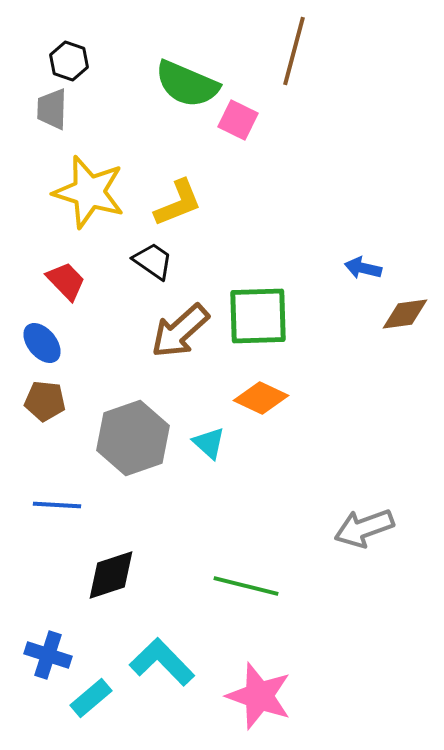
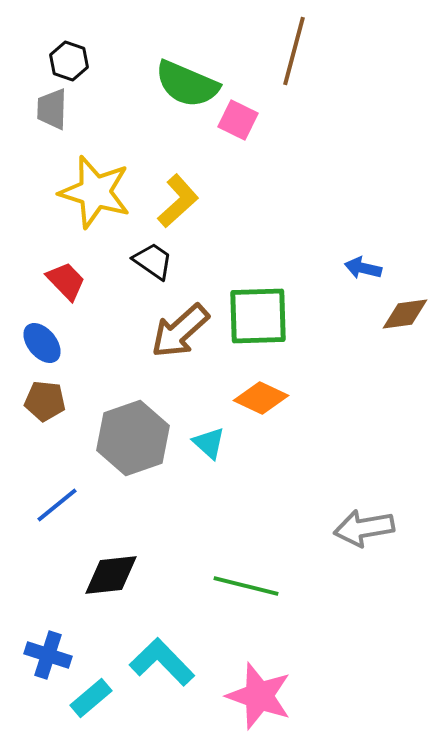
yellow star: moved 6 px right
yellow L-shape: moved 2 px up; rotated 20 degrees counterclockwise
blue line: rotated 42 degrees counterclockwise
gray arrow: rotated 10 degrees clockwise
black diamond: rotated 12 degrees clockwise
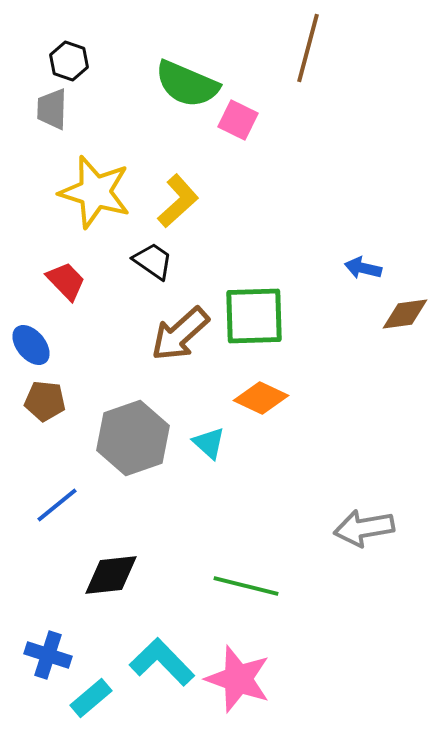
brown line: moved 14 px right, 3 px up
green square: moved 4 px left
brown arrow: moved 3 px down
blue ellipse: moved 11 px left, 2 px down
pink star: moved 21 px left, 17 px up
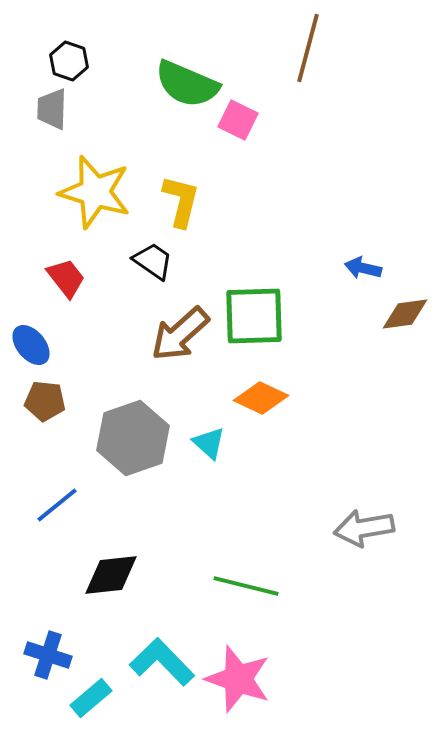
yellow L-shape: moved 3 px right; rotated 34 degrees counterclockwise
red trapezoid: moved 3 px up; rotated 6 degrees clockwise
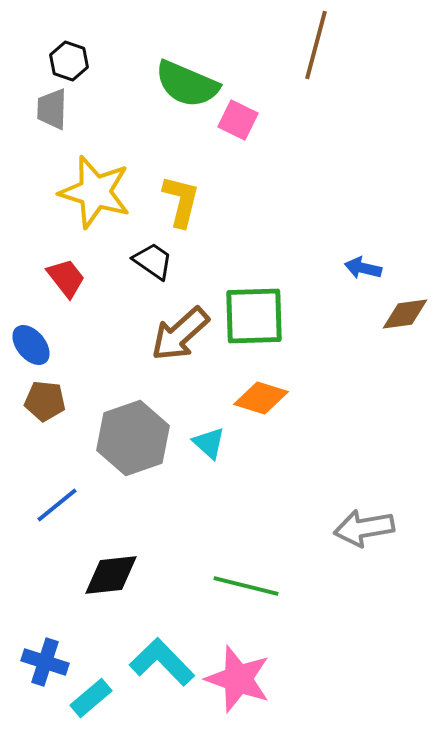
brown line: moved 8 px right, 3 px up
orange diamond: rotated 8 degrees counterclockwise
blue cross: moved 3 px left, 7 px down
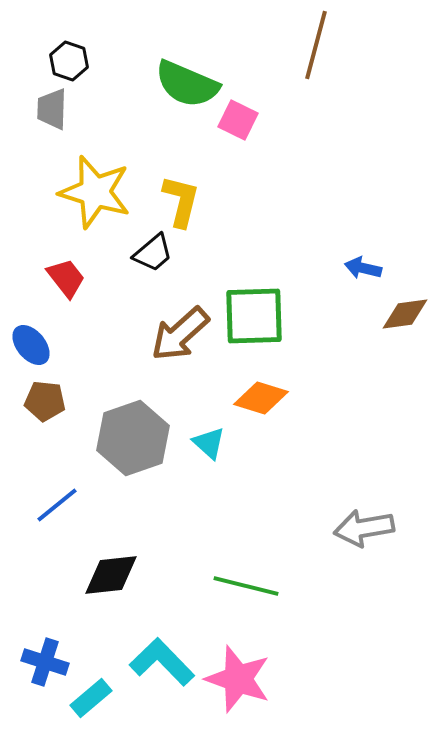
black trapezoid: moved 8 px up; rotated 105 degrees clockwise
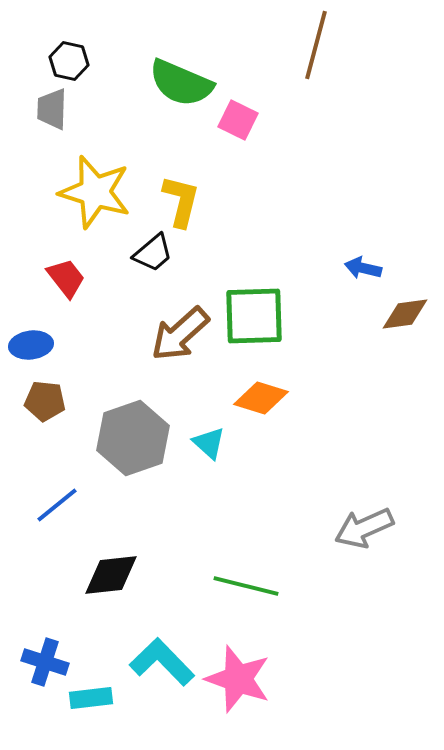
black hexagon: rotated 6 degrees counterclockwise
green semicircle: moved 6 px left, 1 px up
blue ellipse: rotated 57 degrees counterclockwise
gray arrow: rotated 14 degrees counterclockwise
cyan rectangle: rotated 33 degrees clockwise
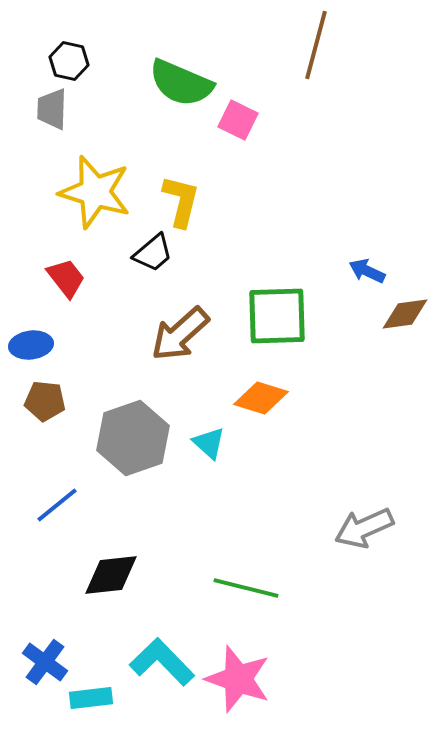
blue arrow: moved 4 px right, 3 px down; rotated 12 degrees clockwise
green square: moved 23 px right
green line: moved 2 px down
blue cross: rotated 18 degrees clockwise
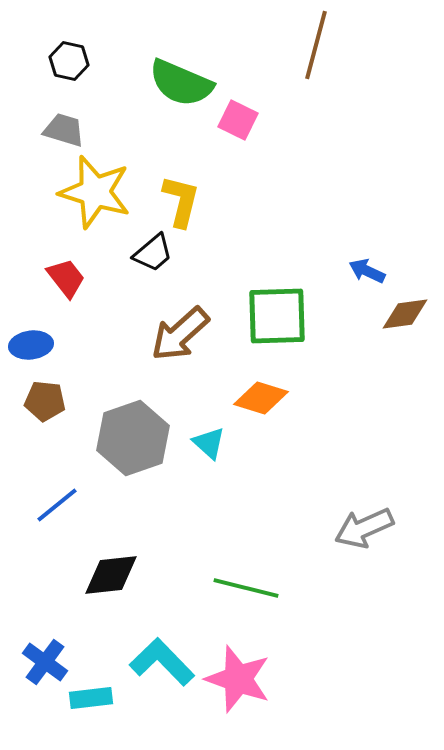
gray trapezoid: moved 12 px right, 21 px down; rotated 105 degrees clockwise
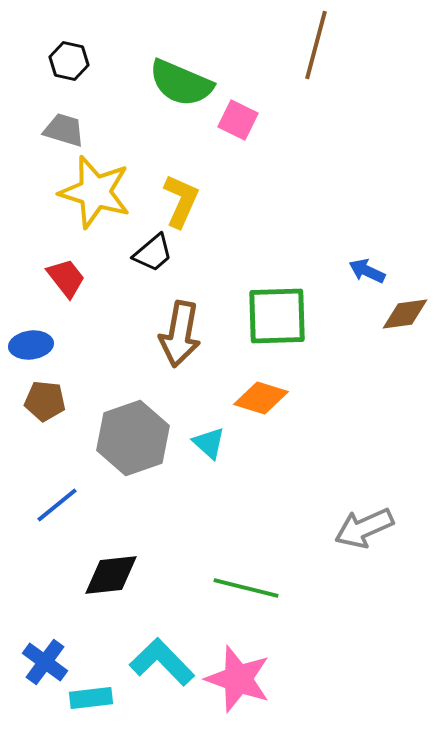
yellow L-shape: rotated 10 degrees clockwise
brown arrow: rotated 38 degrees counterclockwise
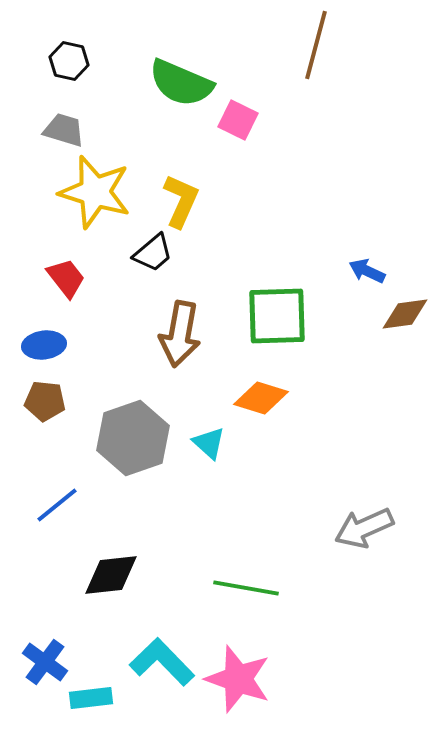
blue ellipse: moved 13 px right
green line: rotated 4 degrees counterclockwise
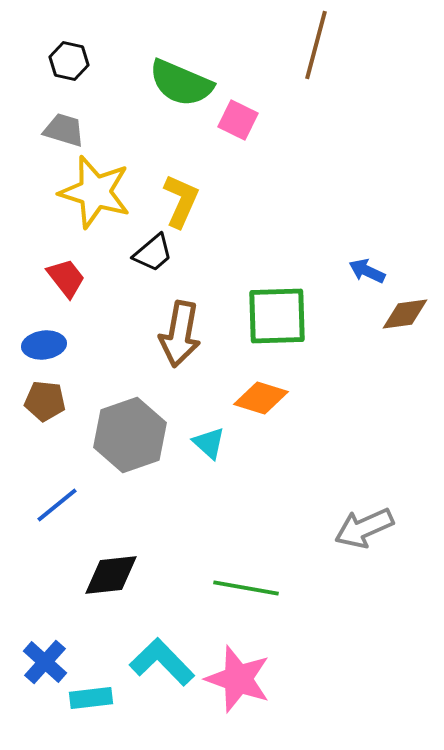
gray hexagon: moved 3 px left, 3 px up
blue cross: rotated 6 degrees clockwise
